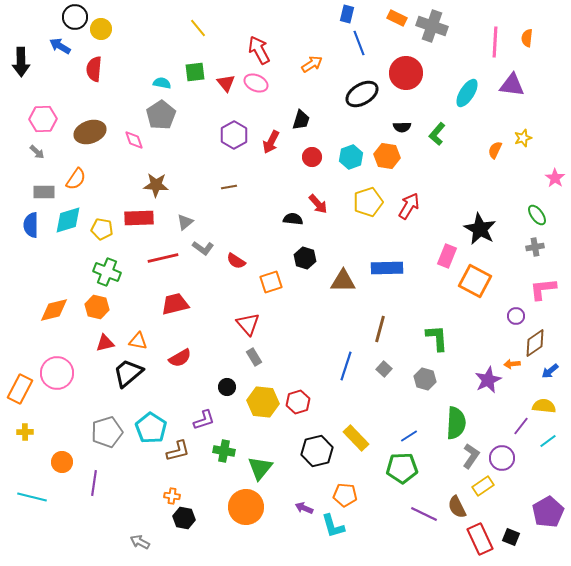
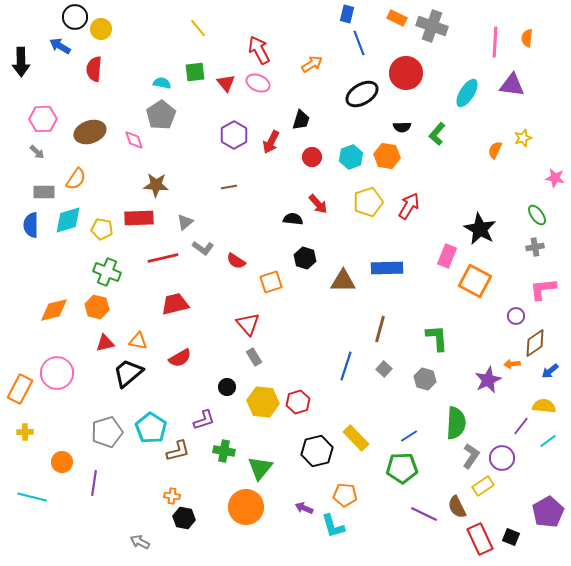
pink ellipse at (256, 83): moved 2 px right
pink star at (555, 178): rotated 24 degrees counterclockwise
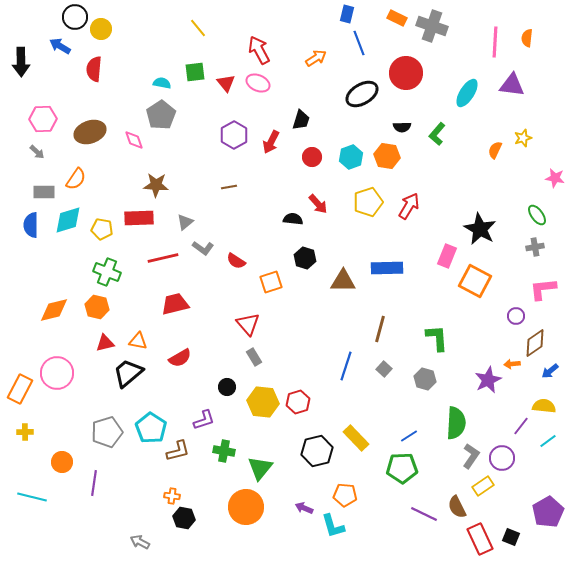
orange arrow at (312, 64): moved 4 px right, 6 px up
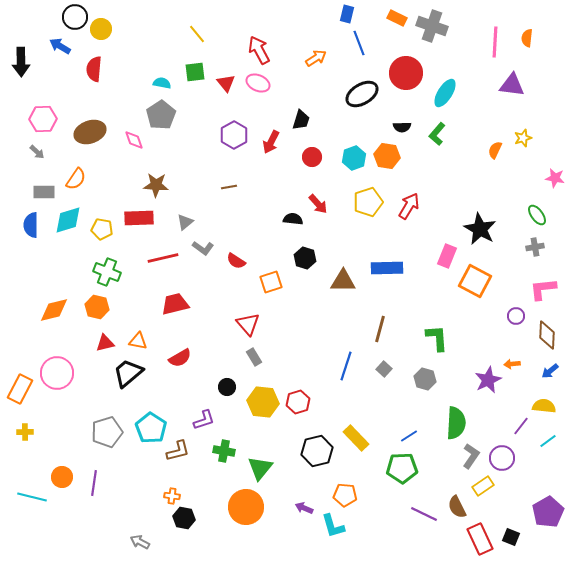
yellow line at (198, 28): moved 1 px left, 6 px down
cyan ellipse at (467, 93): moved 22 px left
cyan hexagon at (351, 157): moved 3 px right, 1 px down
brown diamond at (535, 343): moved 12 px right, 8 px up; rotated 52 degrees counterclockwise
orange circle at (62, 462): moved 15 px down
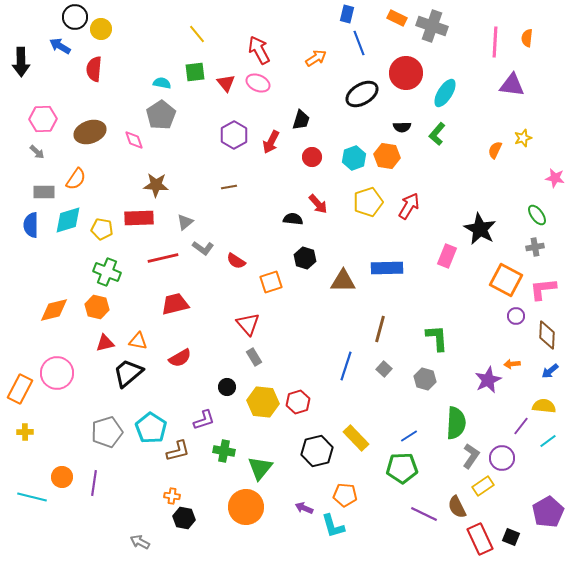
orange square at (475, 281): moved 31 px right, 1 px up
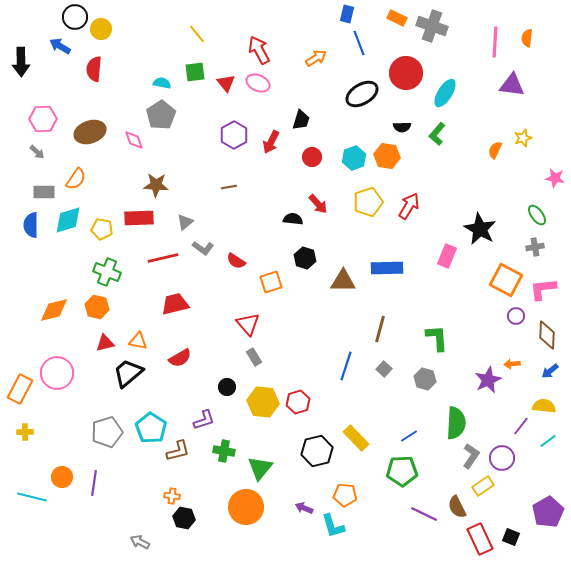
green pentagon at (402, 468): moved 3 px down
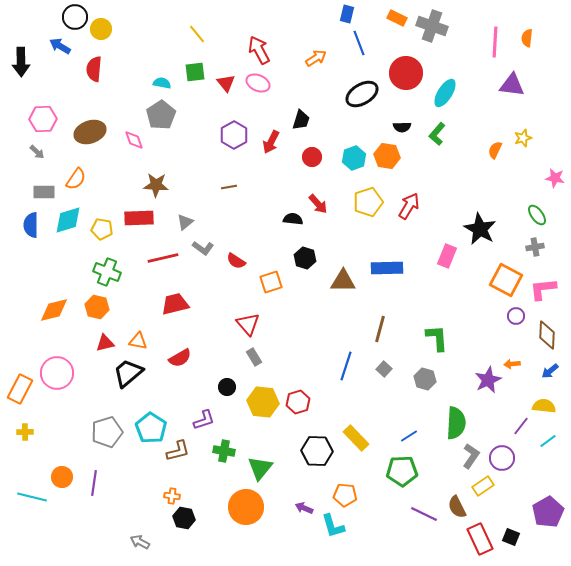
black hexagon at (317, 451): rotated 16 degrees clockwise
